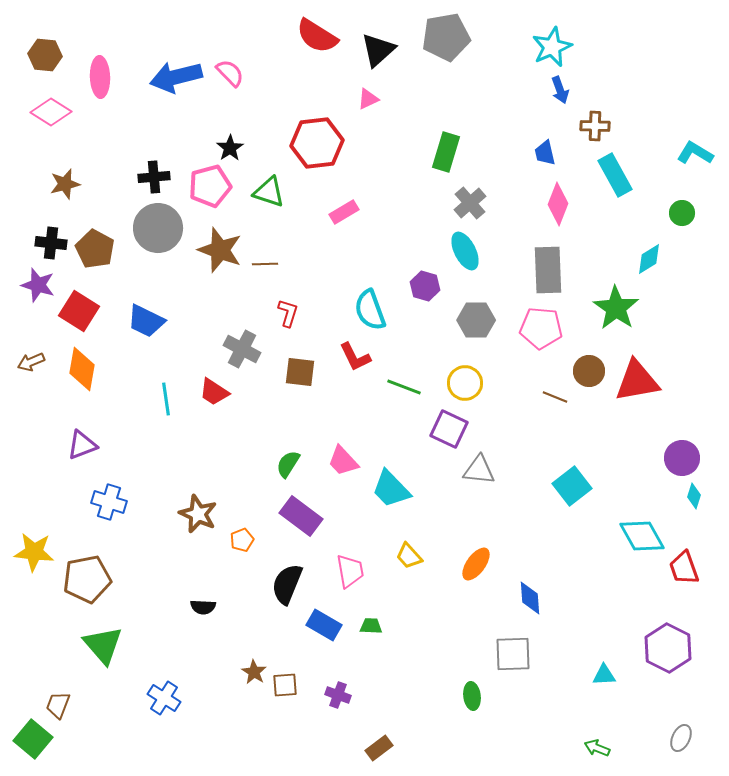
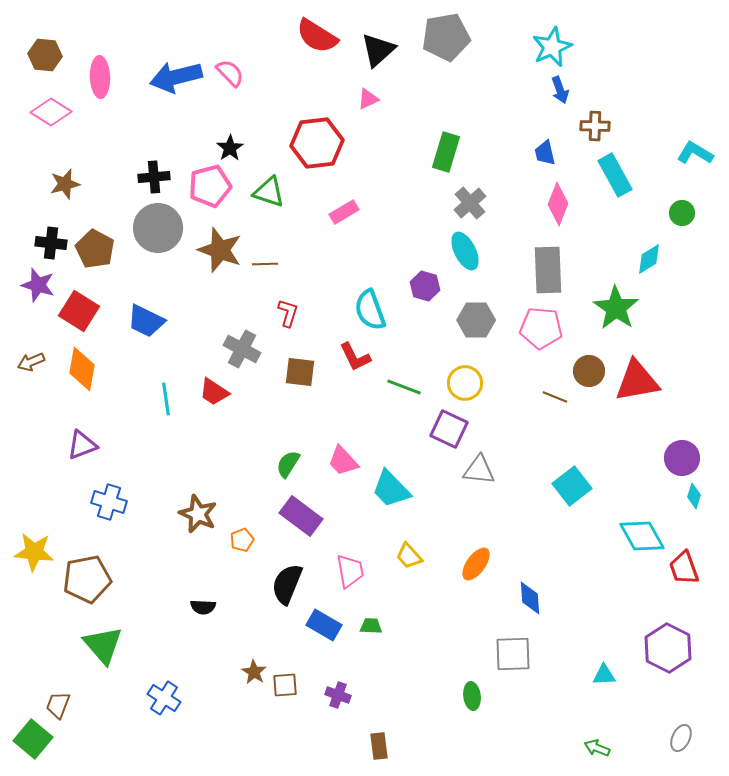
brown rectangle at (379, 748): moved 2 px up; rotated 60 degrees counterclockwise
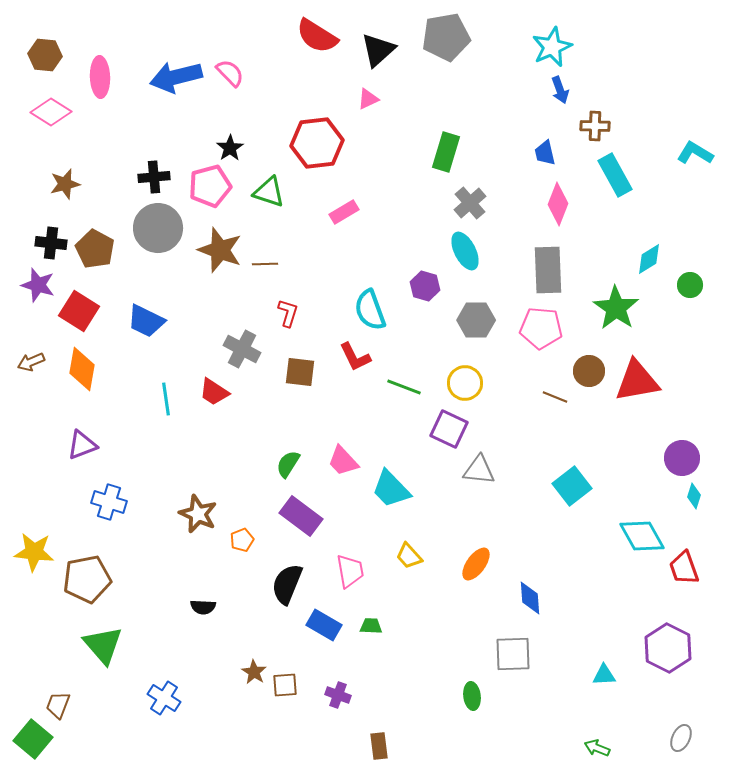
green circle at (682, 213): moved 8 px right, 72 px down
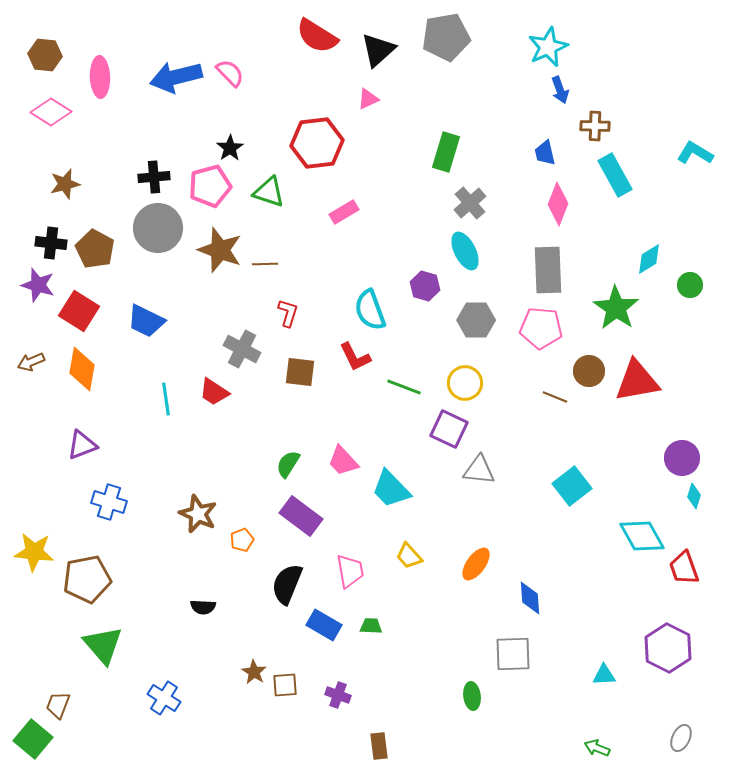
cyan star at (552, 47): moved 4 px left
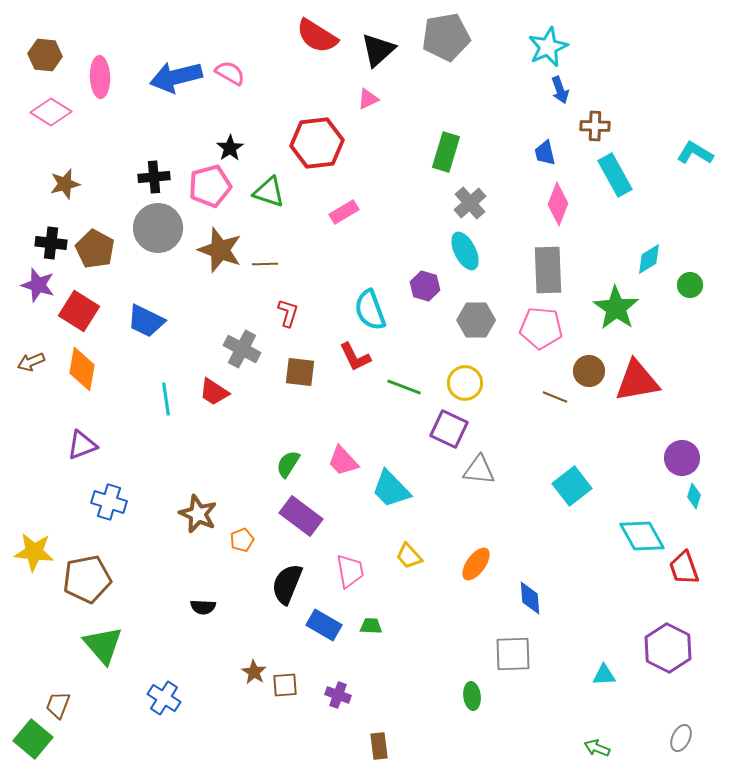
pink semicircle at (230, 73): rotated 16 degrees counterclockwise
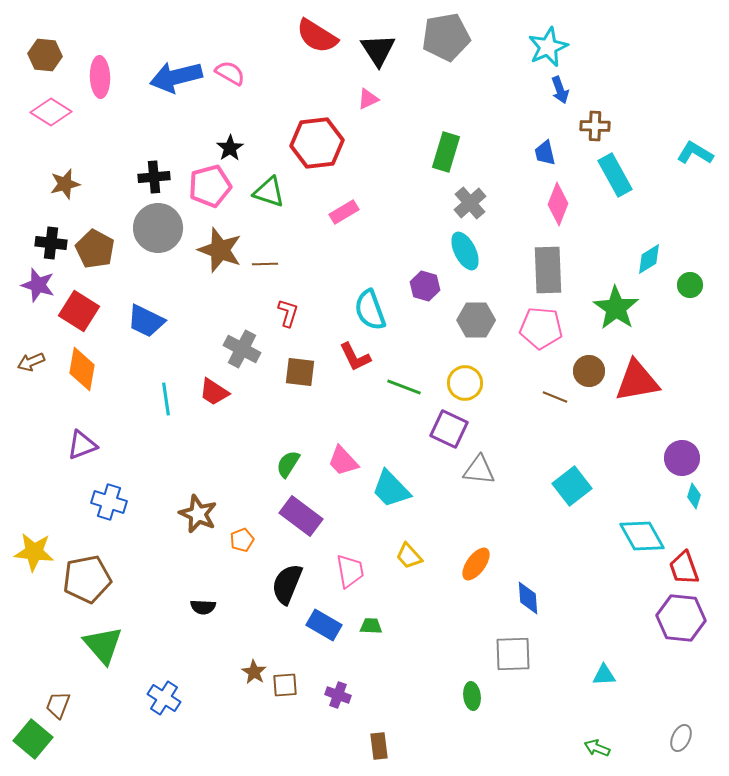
black triangle at (378, 50): rotated 21 degrees counterclockwise
blue diamond at (530, 598): moved 2 px left
purple hexagon at (668, 648): moved 13 px right, 30 px up; rotated 21 degrees counterclockwise
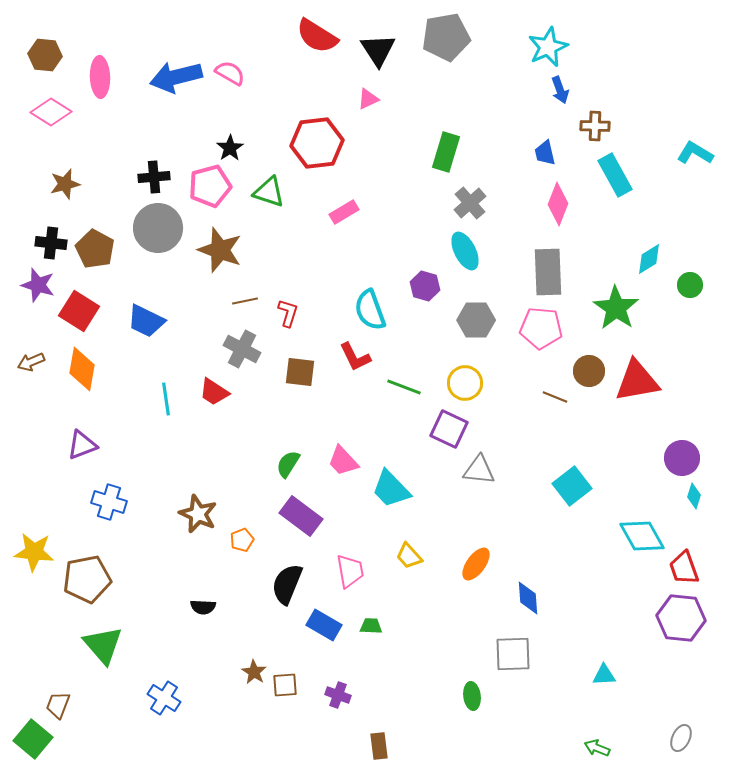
brown line at (265, 264): moved 20 px left, 37 px down; rotated 10 degrees counterclockwise
gray rectangle at (548, 270): moved 2 px down
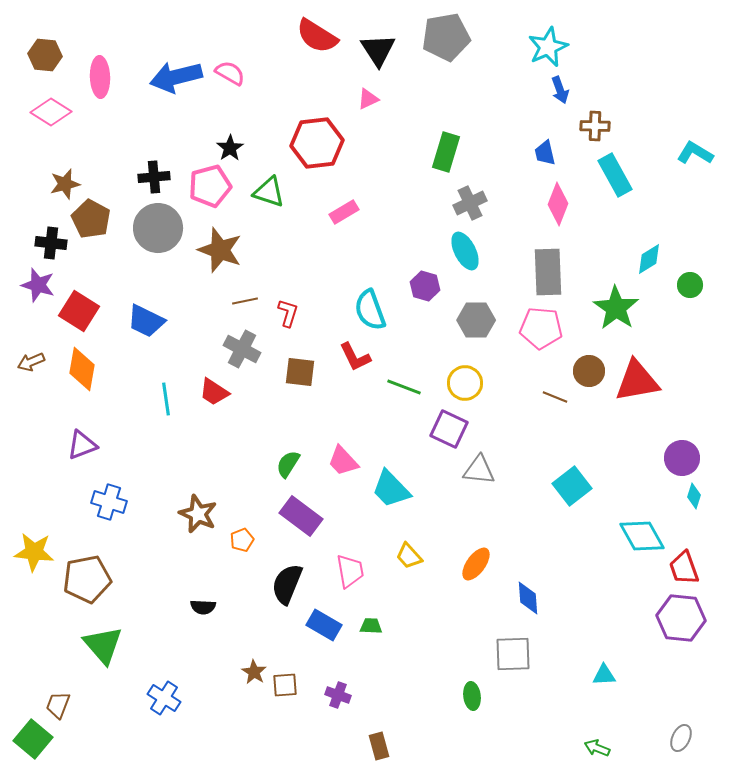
gray cross at (470, 203): rotated 16 degrees clockwise
brown pentagon at (95, 249): moved 4 px left, 30 px up
brown rectangle at (379, 746): rotated 8 degrees counterclockwise
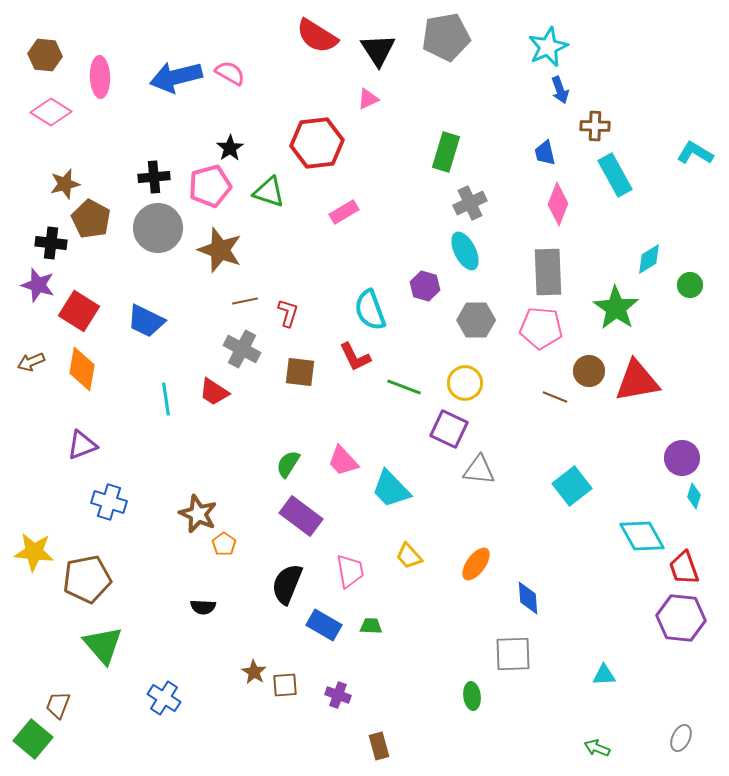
orange pentagon at (242, 540): moved 18 px left, 4 px down; rotated 15 degrees counterclockwise
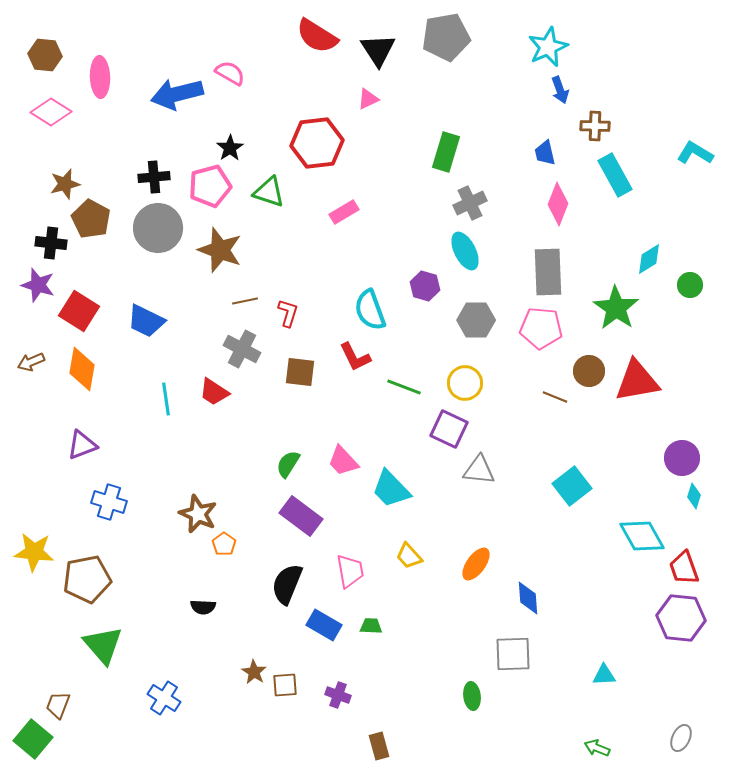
blue arrow at (176, 77): moved 1 px right, 17 px down
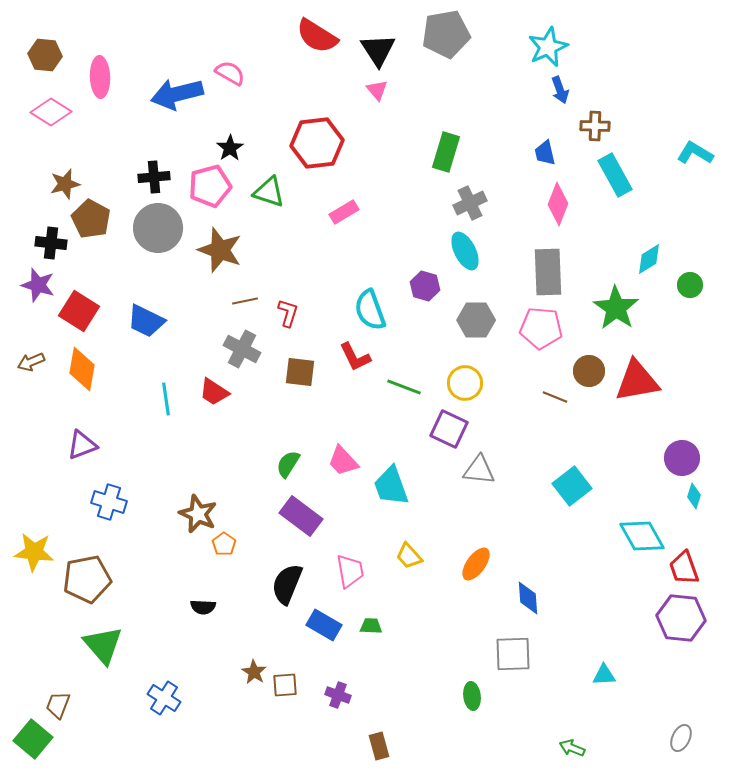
gray pentagon at (446, 37): moved 3 px up
pink triangle at (368, 99): moved 9 px right, 9 px up; rotated 45 degrees counterclockwise
cyan trapezoid at (391, 489): moved 3 px up; rotated 24 degrees clockwise
green arrow at (597, 748): moved 25 px left
